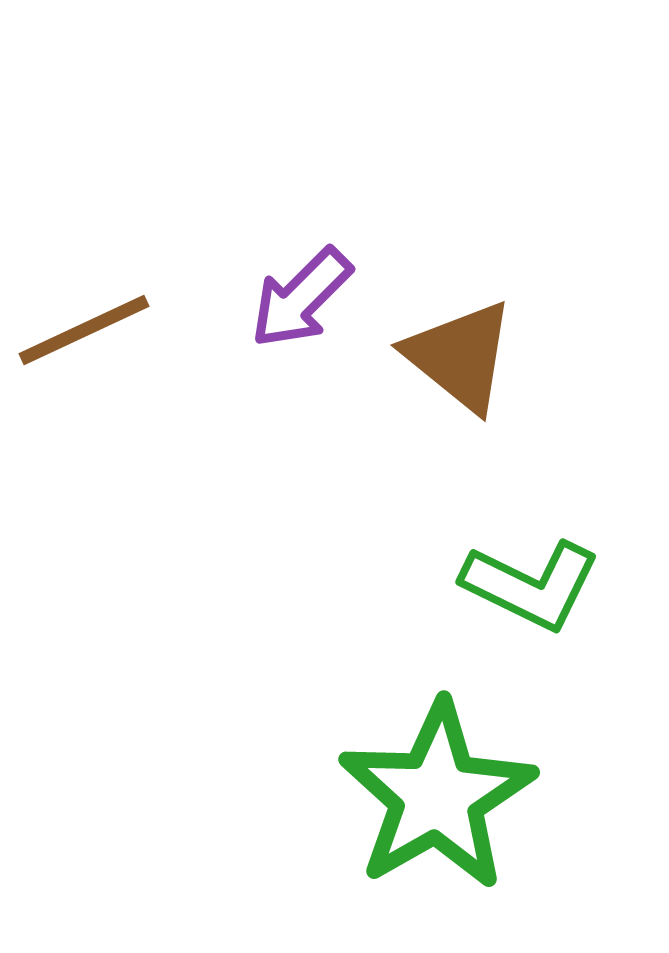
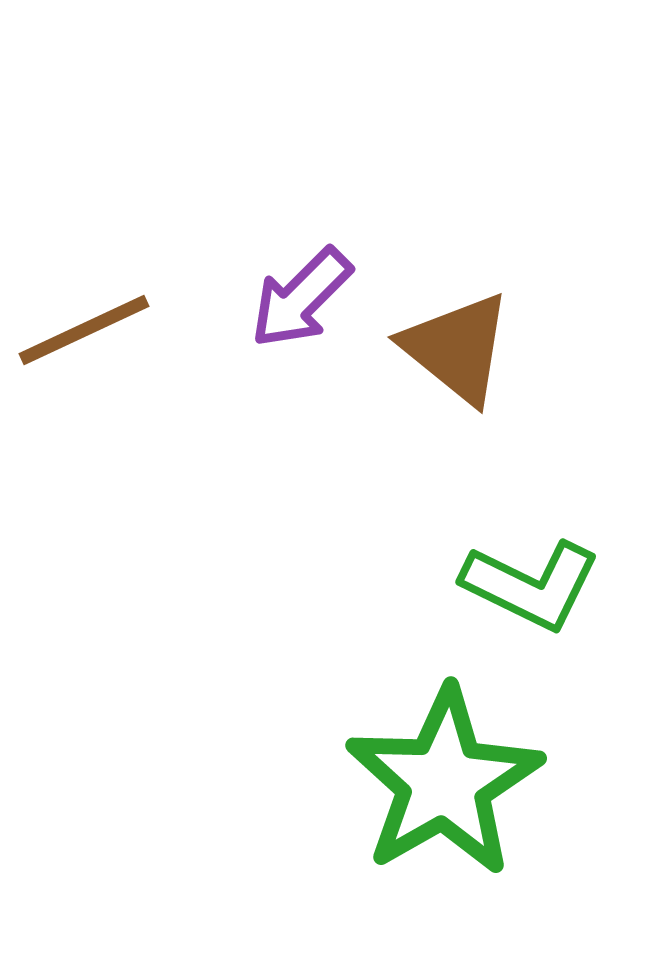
brown triangle: moved 3 px left, 8 px up
green star: moved 7 px right, 14 px up
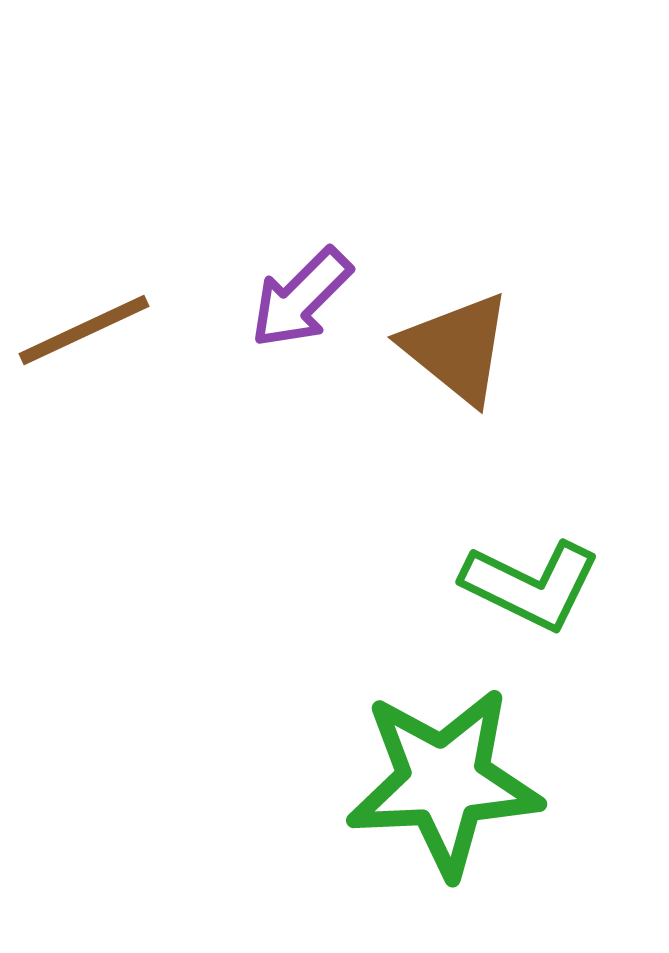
green star: rotated 27 degrees clockwise
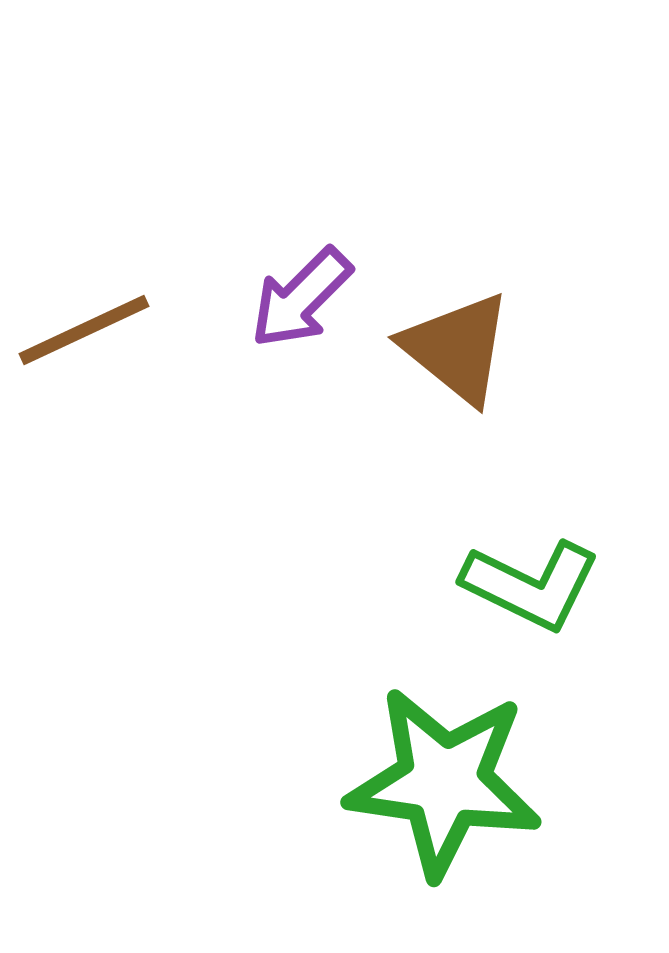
green star: rotated 11 degrees clockwise
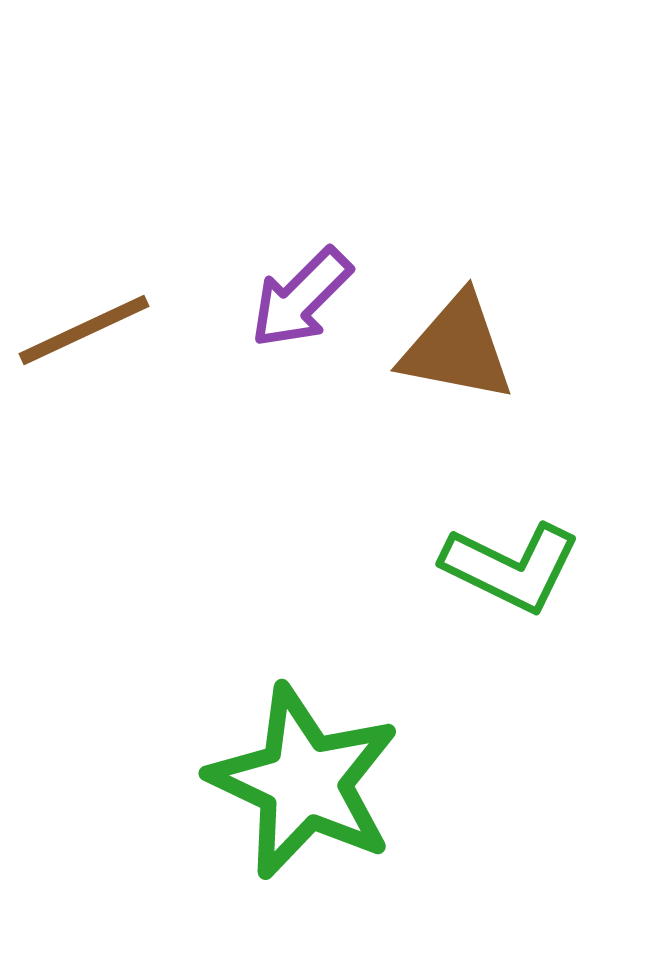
brown triangle: rotated 28 degrees counterclockwise
green L-shape: moved 20 px left, 18 px up
green star: moved 140 px left; rotated 17 degrees clockwise
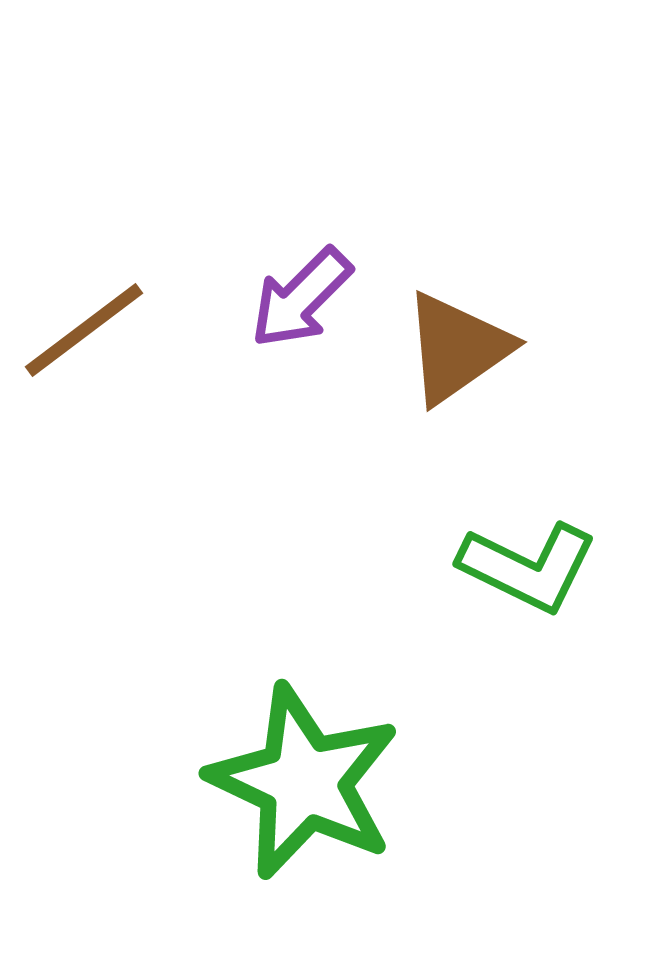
brown line: rotated 12 degrees counterclockwise
brown triangle: rotated 46 degrees counterclockwise
green L-shape: moved 17 px right
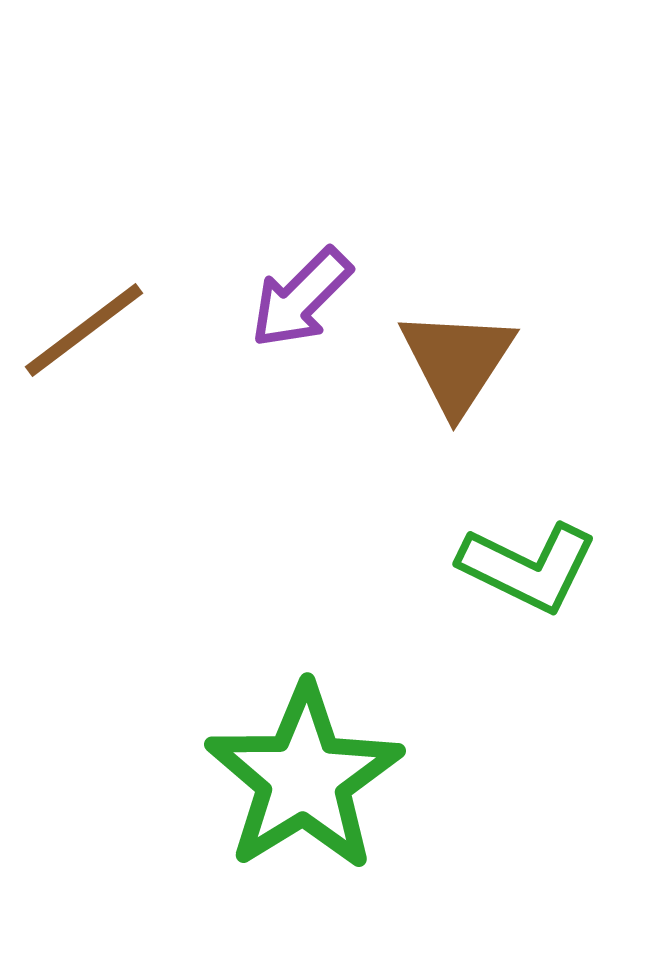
brown triangle: moved 13 px down; rotated 22 degrees counterclockwise
green star: moved 4 px up; rotated 15 degrees clockwise
